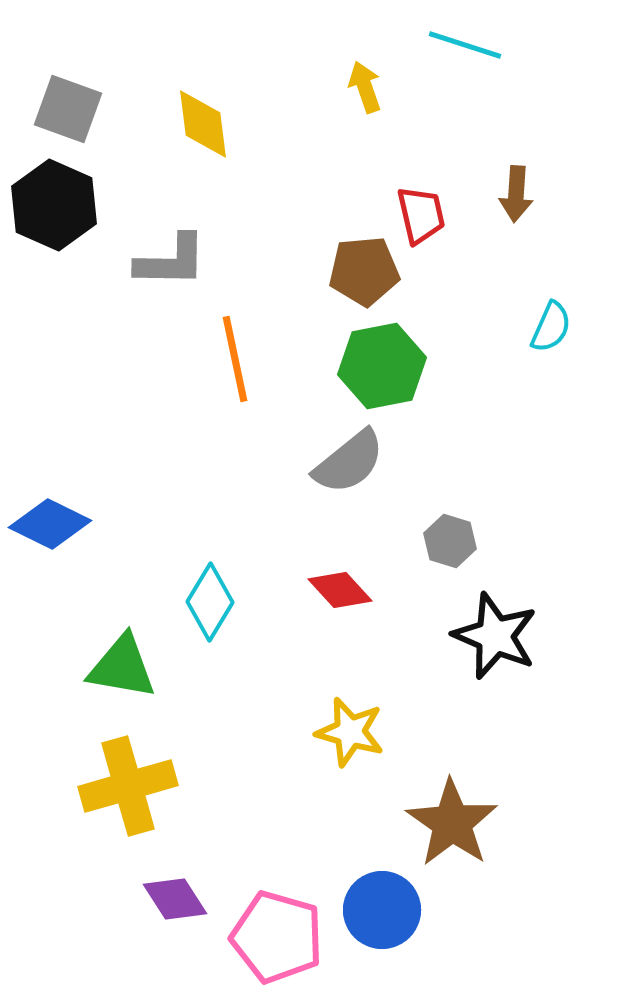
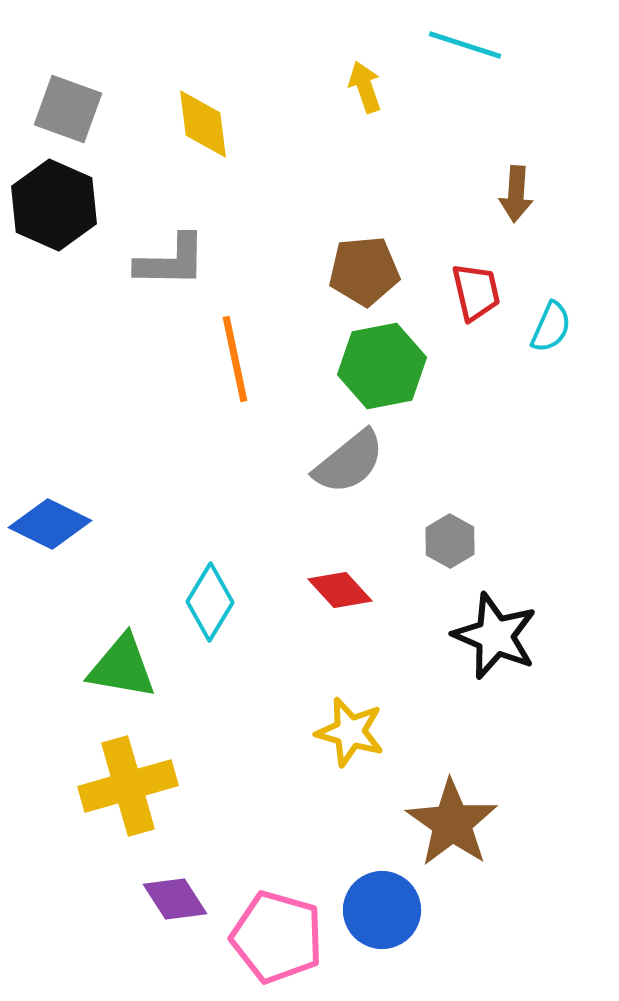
red trapezoid: moved 55 px right, 77 px down
gray hexagon: rotated 12 degrees clockwise
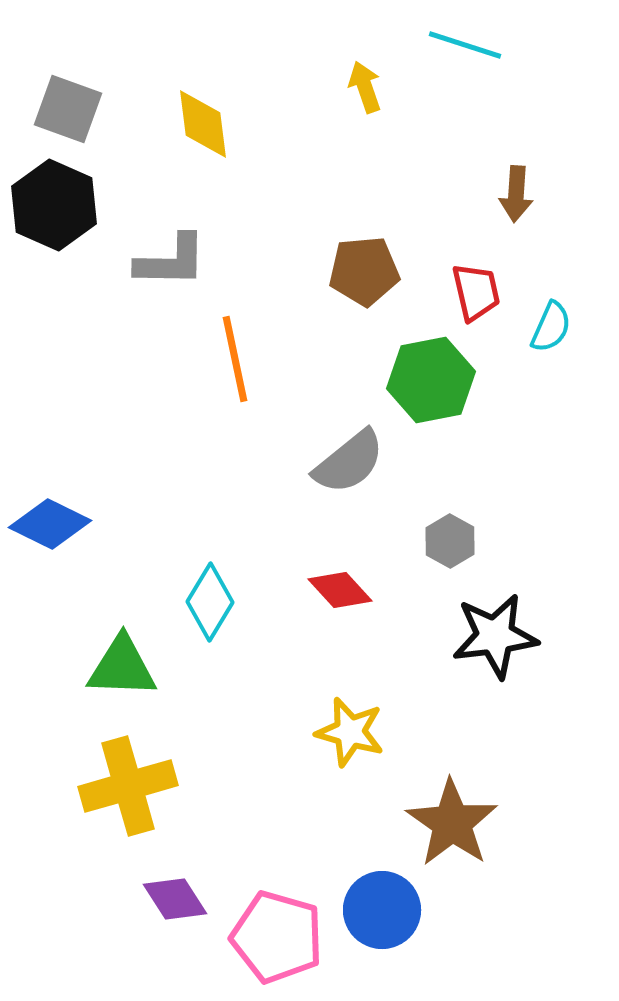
green hexagon: moved 49 px right, 14 px down
black star: rotated 30 degrees counterclockwise
green triangle: rotated 8 degrees counterclockwise
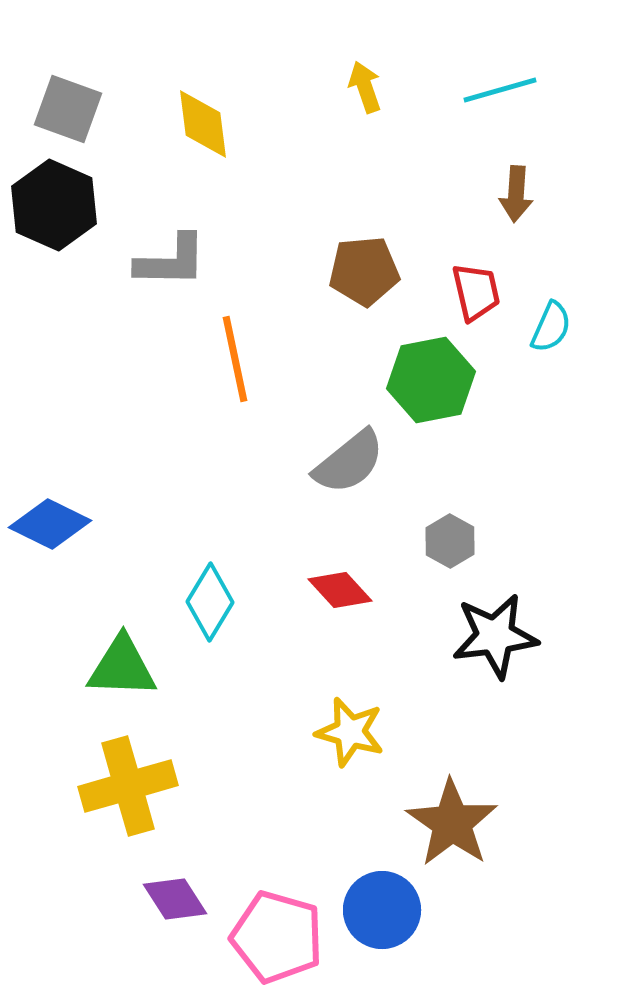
cyan line: moved 35 px right, 45 px down; rotated 34 degrees counterclockwise
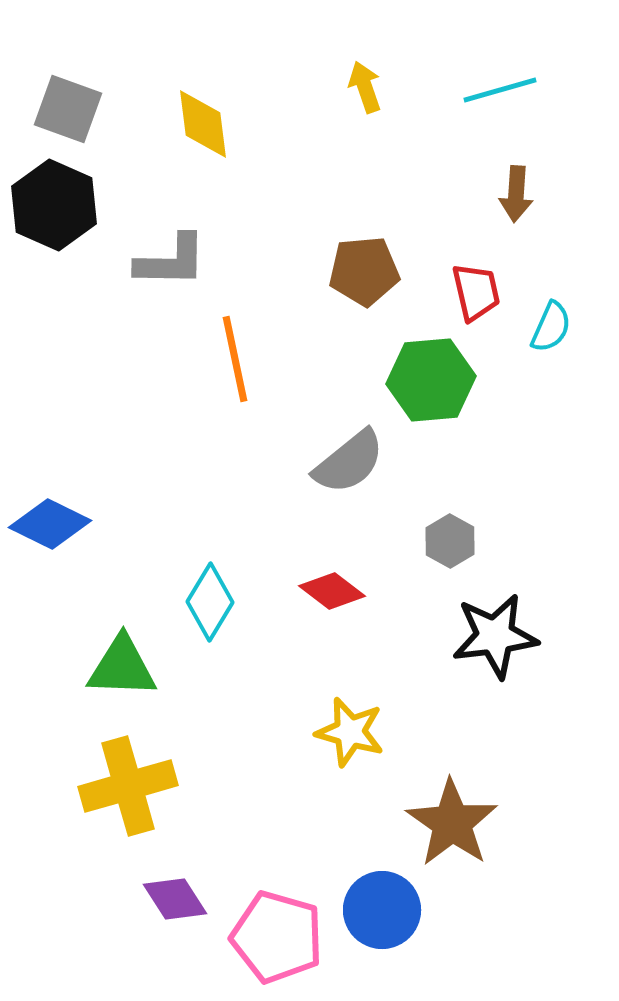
green hexagon: rotated 6 degrees clockwise
red diamond: moved 8 px left, 1 px down; rotated 10 degrees counterclockwise
